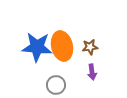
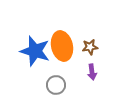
blue star: moved 2 px left, 4 px down; rotated 12 degrees clockwise
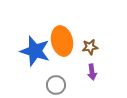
orange ellipse: moved 5 px up
